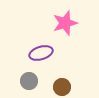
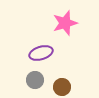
gray circle: moved 6 px right, 1 px up
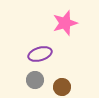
purple ellipse: moved 1 px left, 1 px down
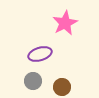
pink star: rotated 10 degrees counterclockwise
gray circle: moved 2 px left, 1 px down
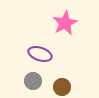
purple ellipse: rotated 35 degrees clockwise
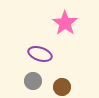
pink star: rotated 10 degrees counterclockwise
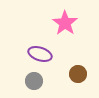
gray circle: moved 1 px right
brown circle: moved 16 px right, 13 px up
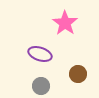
gray circle: moved 7 px right, 5 px down
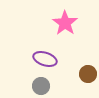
purple ellipse: moved 5 px right, 5 px down
brown circle: moved 10 px right
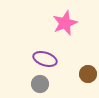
pink star: rotated 15 degrees clockwise
gray circle: moved 1 px left, 2 px up
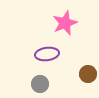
purple ellipse: moved 2 px right, 5 px up; rotated 25 degrees counterclockwise
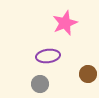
purple ellipse: moved 1 px right, 2 px down
